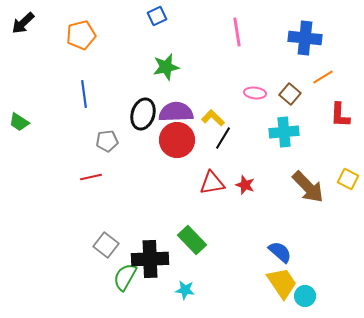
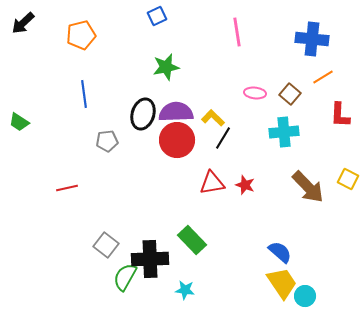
blue cross: moved 7 px right, 1 px down
red line: moved 24 px left, 11 px down
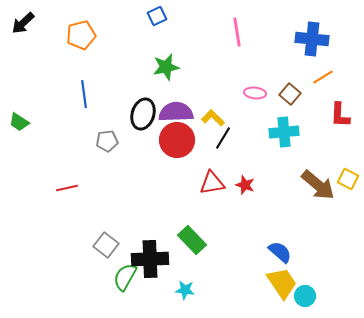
brown arrow: moved 10 px right, 2 px up; rotated 6 degrees counterclockwise
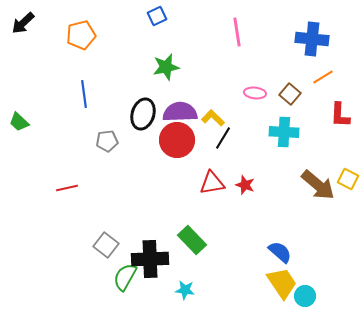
purple semicircle: moved 4 px right
green trapezoid: rotated 10 degrees clockwise
cyan cross: rotated 8 degrees clockwise
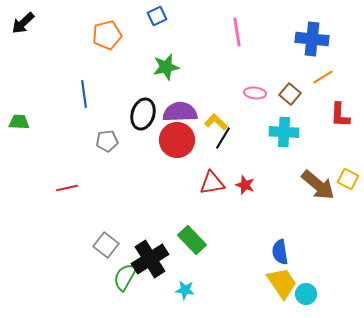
orange pentagon: moved 26 px right
yellow L-shape: moved 3 px right, 4 px down
green trapezoid: rotated 140 degrees clockwise
blue semicircle: rotated 140 degrees counterclockwise
black cross: rotated 30 degrees counterclockwise
cyan circle: moved 1 px right, 2 px up
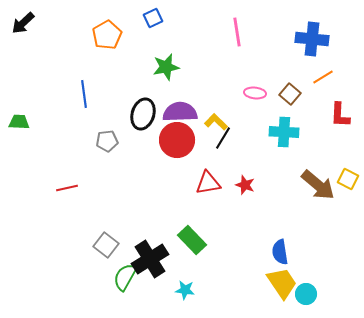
blue square: moved 4 px left, 2 px down
orange pentagon: rotated 16 degrees counterclockwise
red triangle: moved 4 px left
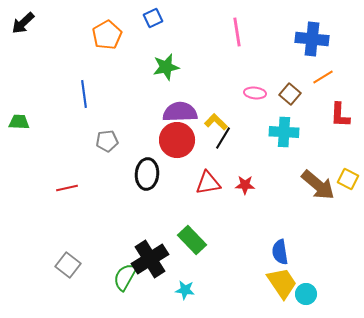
black ellipse: moved 4 px right, 60 px down; rotated 12 degrees counterclockwise
red star: rotated 18 degrees counterclockwise
gray square: moved 38 px left, 20 px down
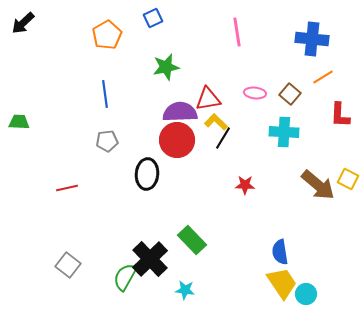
blue line: moved 21 px right
red triangle: moved 84 px up
black cross: rotated 12 degrees counterclockwise
